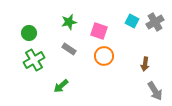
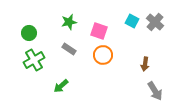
gray cross: rotated 18 degrees counterclockwise
orange circle: moved 1 px left, 1 px up
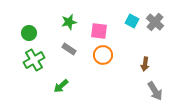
pink square: rotated 12 degrees counterclockwise
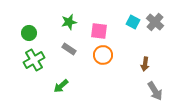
cyan square: moved 1 px right, 1 px down
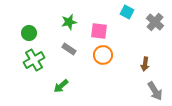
cyan square: moved 6 px left, 10 px up
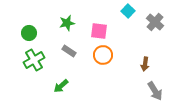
cyan square: moved 1 px right, 1 px up; rotated 16 degrees clockwise
green star: moved 2 px left, 1 px down
gray rectangle: moved 2 px down
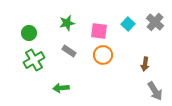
cyan square: moved 13 px down
green arrow: moved 2 px down; rotated 35 degrees clockwise
